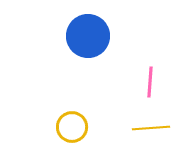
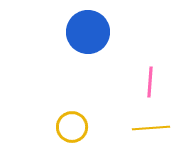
blue circle: moved 4 px up
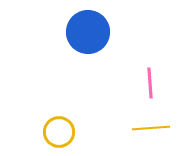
pink line: moved 1 px down; rotated 8 degrees counterclockwise
yellow circle: moved 13 px left, 5 px down
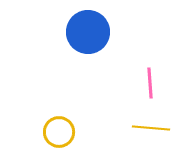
yellow line: rotated 9 degrees clockwise
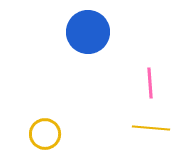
yellow circle: moved 14 px left, 2 px down
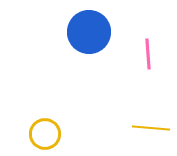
blue circle: moved 1 px right
pink line: moved 2 px left, 29 px up
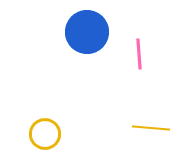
blue circle: moved 2 px left
pink line: moved 9 px left
